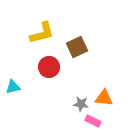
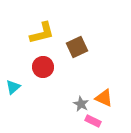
red circle: moved 6 px left
cyan triangle: rotated 28 degrees counterclockwise
orange triangle: rotated 18 degrees clockwise
gray star: rotated 21 degrees clockwise
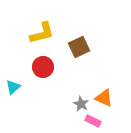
brown square: moved 2 px right
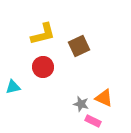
yellow L-shape: moved 1 px right, 1 px down
brown square: moved 1 px up
cyan triangle: rotated 28 degrees clockwise
gray star: rotated 14 degrees counterclockwise
